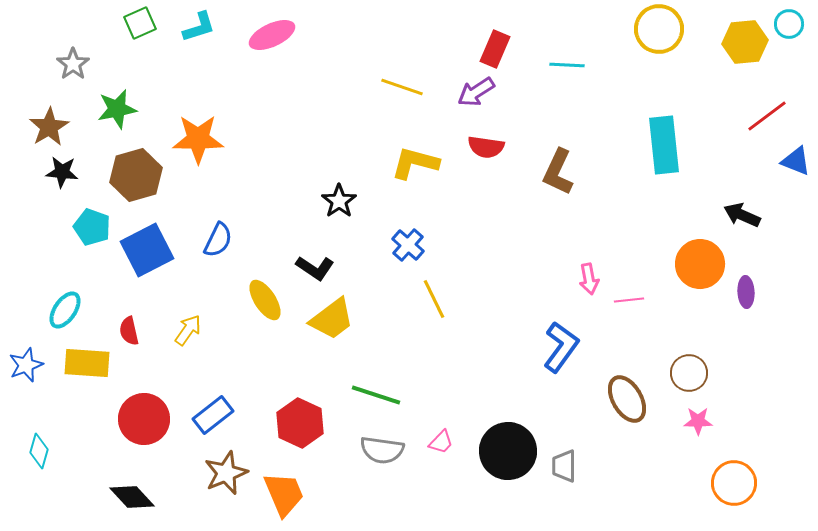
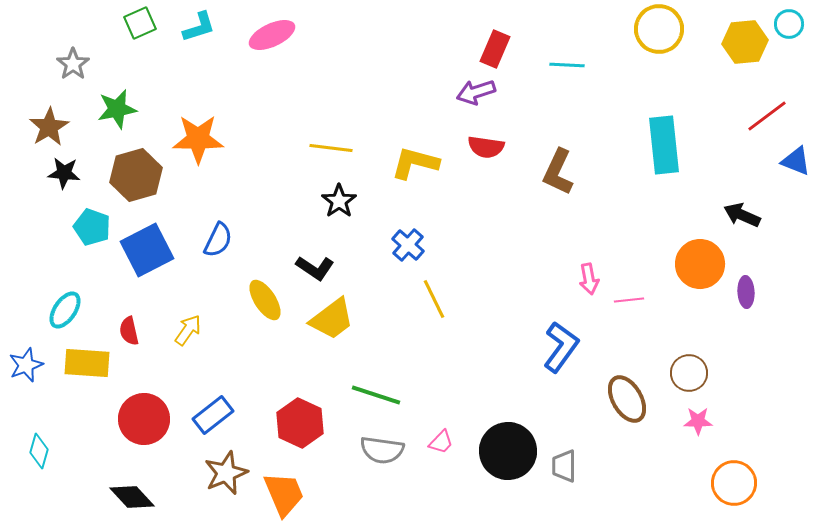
yellow line at (402, 87): moved 71 px left, 61 px down; rotated 12 degrees counterclockwise
purple arrow at (476, 92): rotated 15 degrees clockwise
black star at (62, 172): moved 2 px right, 1 px down
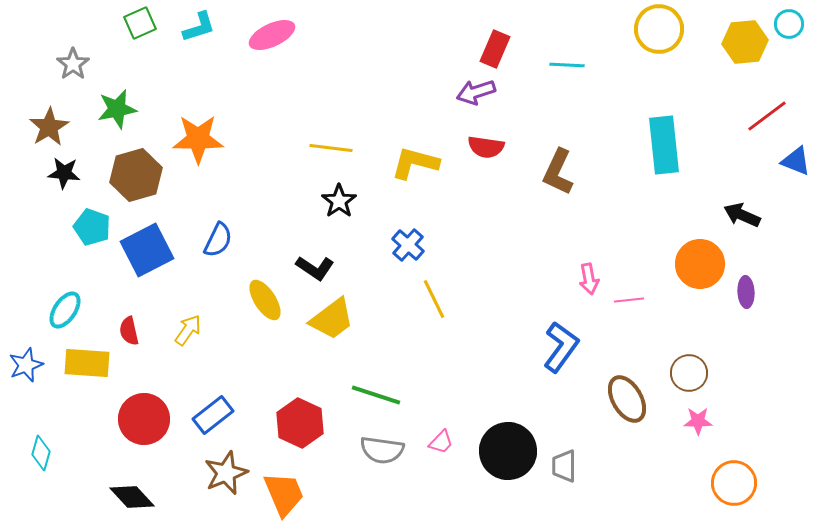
cyan diamond at (39, 451): moved 2 px right, 2 px down
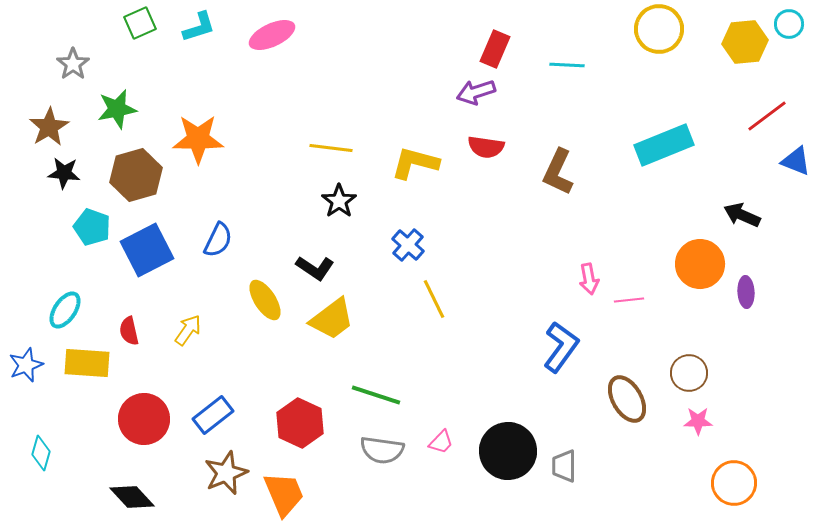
cyan rectangle at (664, 145): rotated 74 degrees clockwise
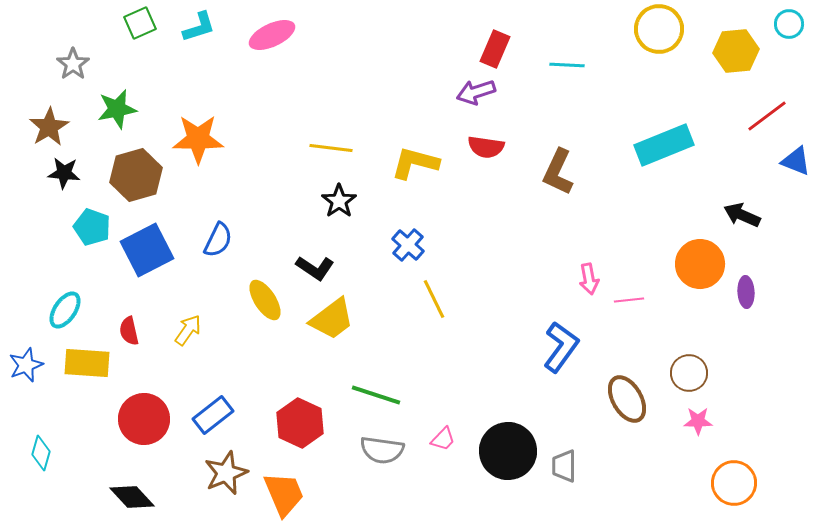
yellow hexagon at (745, 42): moved 9 px left, 9 px down
pink trapezoid at (441, 442): moved 2 px right, 3 px up
